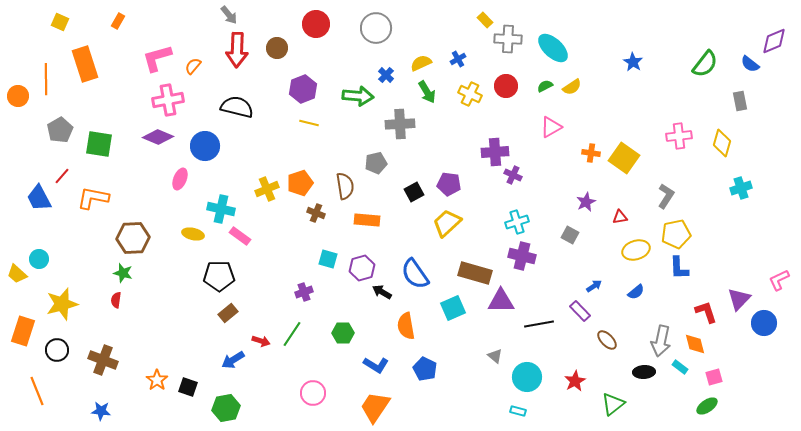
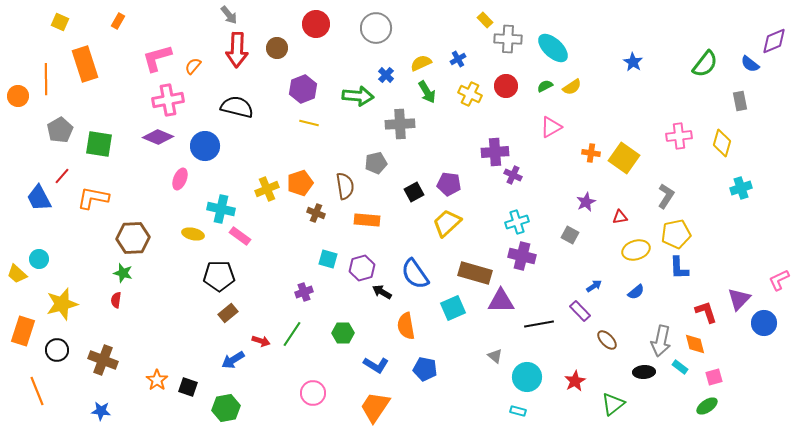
blue pentagon at (425, 369): rotated 15 degrees counterclockwise
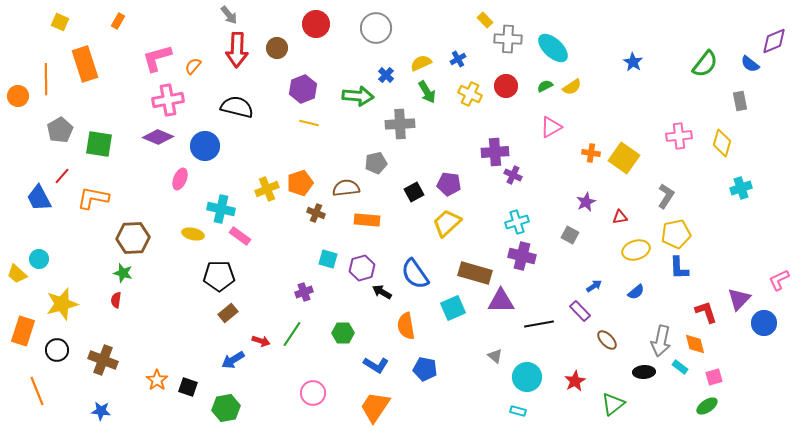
brown semicircle at (345, 186): moved 1 px right, 2 px down; rotated 88 degrees counterclockwise
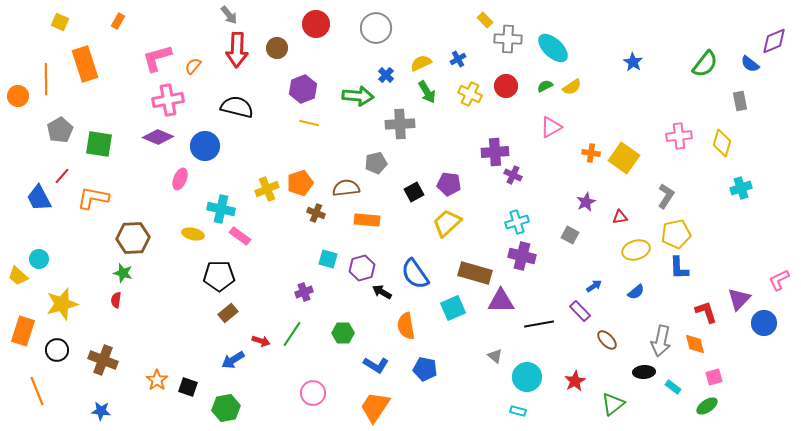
yellow trapezoid at (17, 274): moved 1 px right, 2 px down
cyan rectangle at (680, 367): moved 7 px left, 20 px down
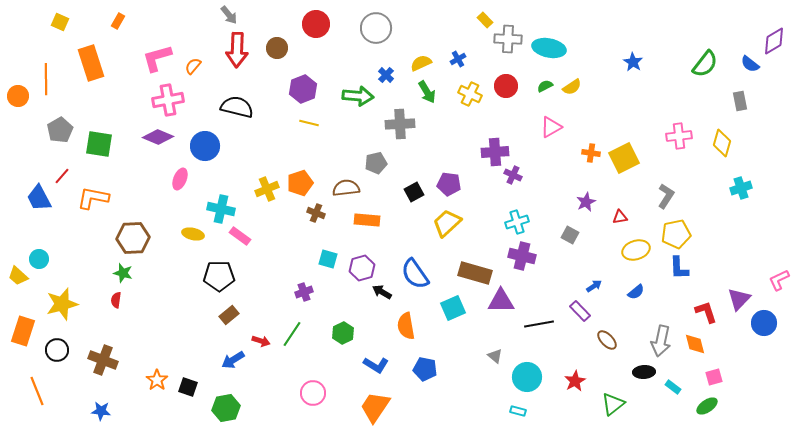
purple diamond at (774, 41): rotated 8 degrees counterclockwise
cyan ellipse at (553, 48): moved 4 px left; rotated 32 degrees counterclockwise
orange rectangle at (85, 64): moved 6 px right, 1 px up
yellow square at (624, 158): rotated 28 degrees clockwise
brown rectangle at (228, 313): moved 1 px right, 2 px down
green hexagon at (343, 333): rotated 25 degrees counterclockwise
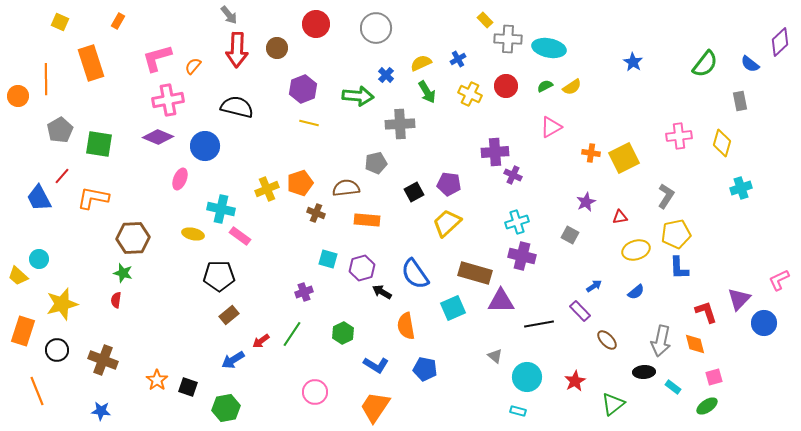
purple diamond at (774, 41): moved 6 px right, 1 px down; rotated 12 degrees counterclockwise
red arrow at (261, 341): rotated 126 degrees clockwise
pink circle at (313, 393): moved 2 px right, 1 px up
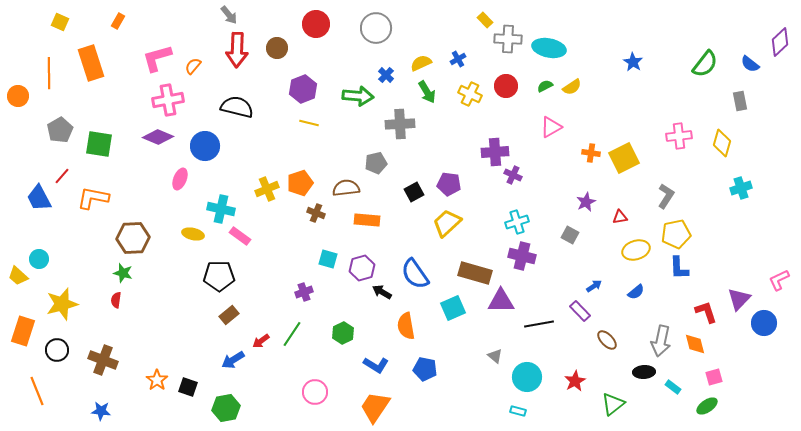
orange line at (46, 79): moved 3 px right, 6 px up
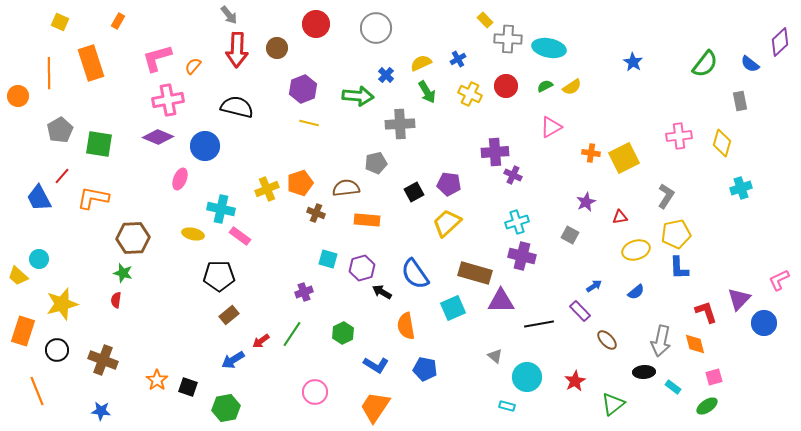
cyan rectangle at (518, 411): moved 11 px left, 5 px up
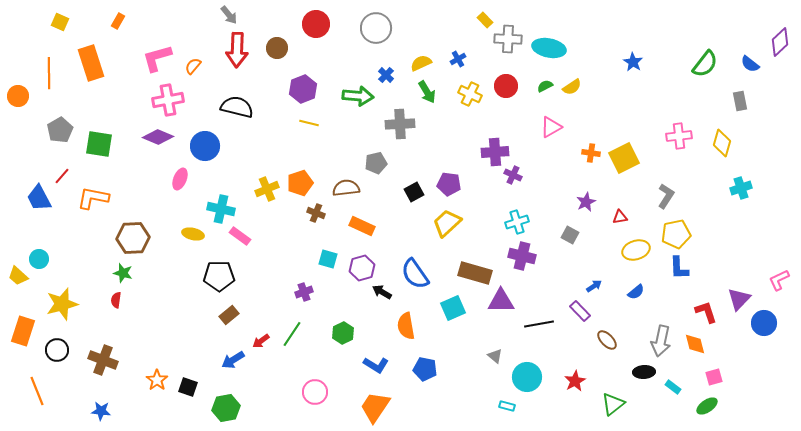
orange rectangle at (367, 220): moved 5 px left, 6 px down; rotated 20 degrees clockwise
